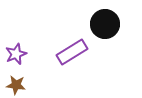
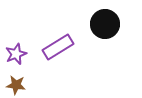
purple rectangle: moved 14 px left, 5 px up
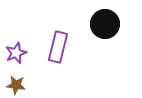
purple rectangle: rotated 44 degrees counterclockwise
purple star: moved 1 px up
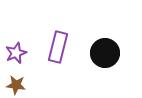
black circle: moved 29 px down
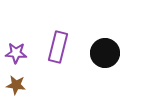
purple star: rotated 25 degrees clockwise
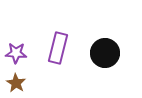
purple rectangle: moved 1 px down
brown star: moved 2 px up; rotated 24 degrees clockwise
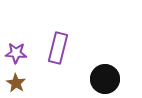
black circle: moved 26 px down
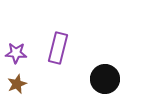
brown star: moved 1 px right, 1 px down; rotated 18 degrees clockwise
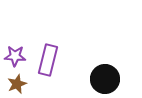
purple rectangle: moved 10 px left, 12 px down
purple star: moved 1 px left, 3 px down
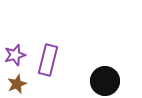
purple star: moved 1 px up; rotated 20 degrees counterclockwise
black circle: moved 2 px down
